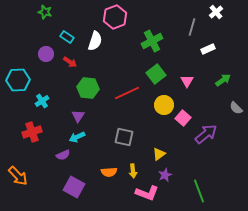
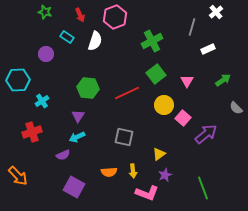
red arrow: moved 10 px right, 47 px up; rotated 32 degrees clockwise
green line: moved 4 px right, 3 px up
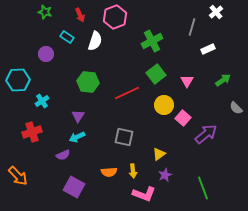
green hexagon: moved 6 px up
pink L-shape: moved 3 px left, 1 px down
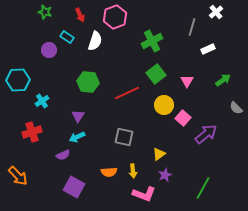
purple circle: moved 3 px right, 4 px up
green line: rotated 50 degrees clockwise
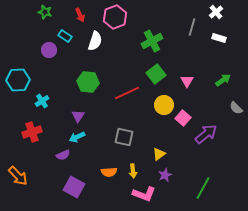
cyan rectangle: moved 2 px left, 1 px up
white rectangle: moved 11 px right, 11 px up; rotated 40 degrees clockwise
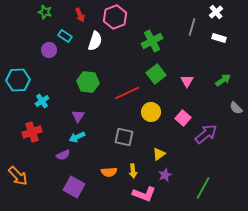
yellow circle: moved 13 px left, 7 px down
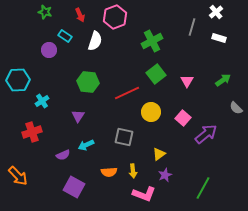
cyan arrow: moved 9 px right, 8 px down
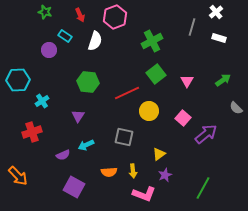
yellow circle: moved 2 px left, 1 px up
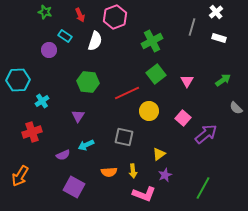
orange arrow: moved 2 px right; rotated 75 degrees clockwise
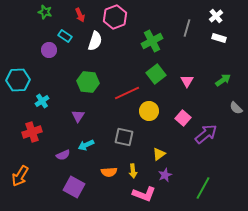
white cross: moved 4 px down
gray line: moved 5 px left, 1 px down
